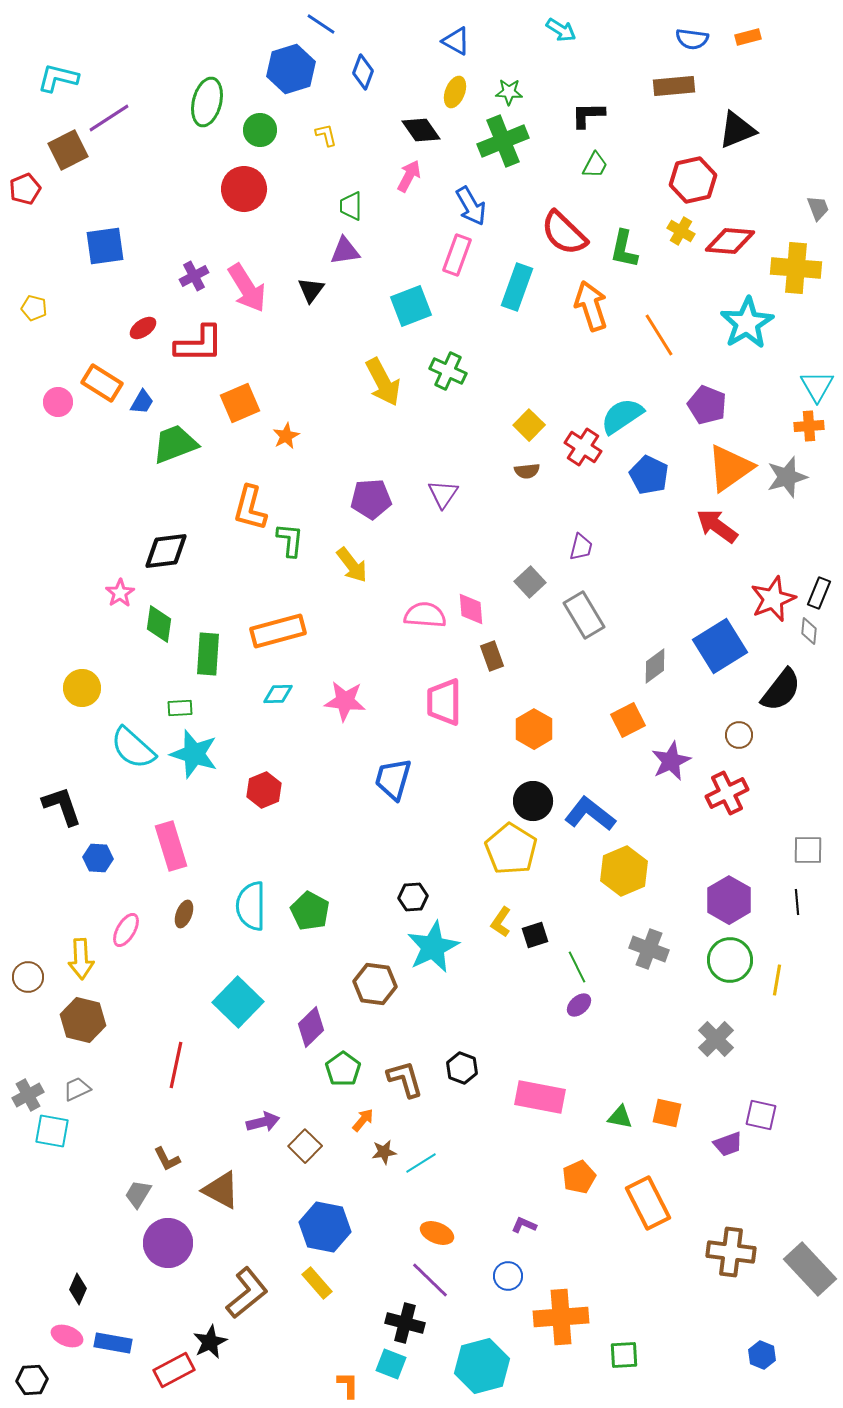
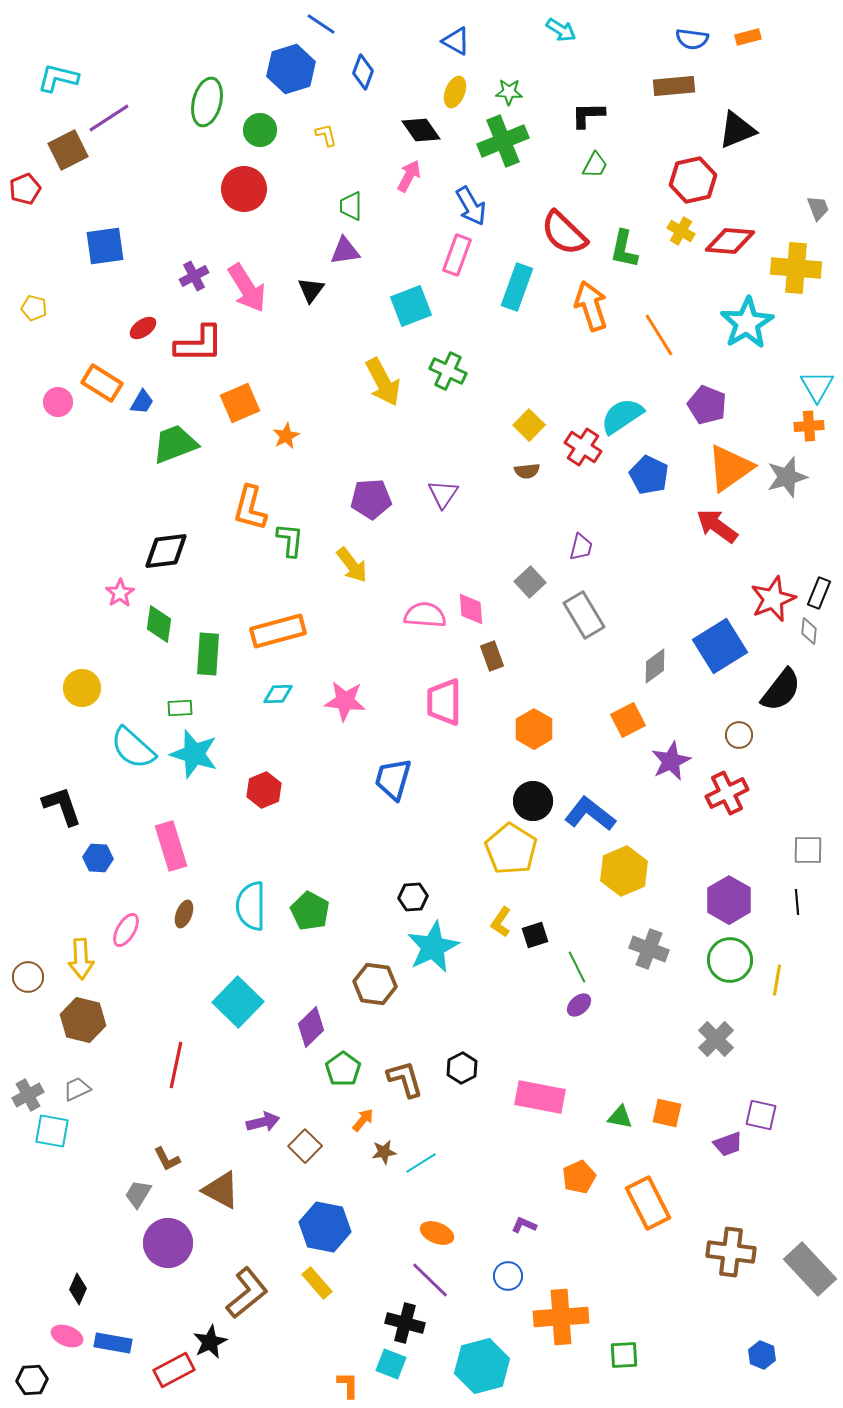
black hexagon at (462, 1068): rotated 12 degrees clockwise
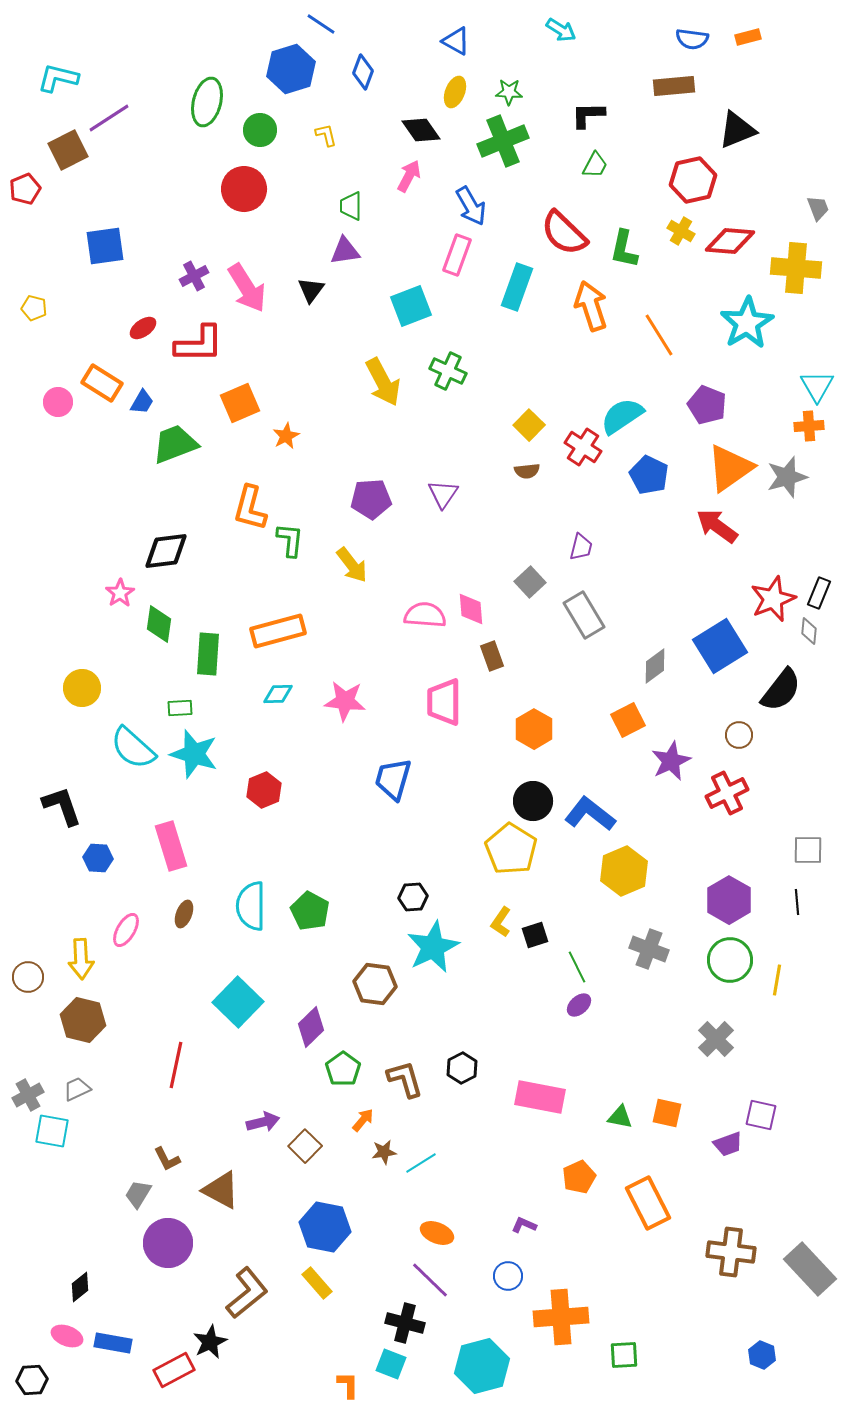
black diamond at (78, 1289): moved 2 px right, 2 px up; rotated 28 degrees clockwise
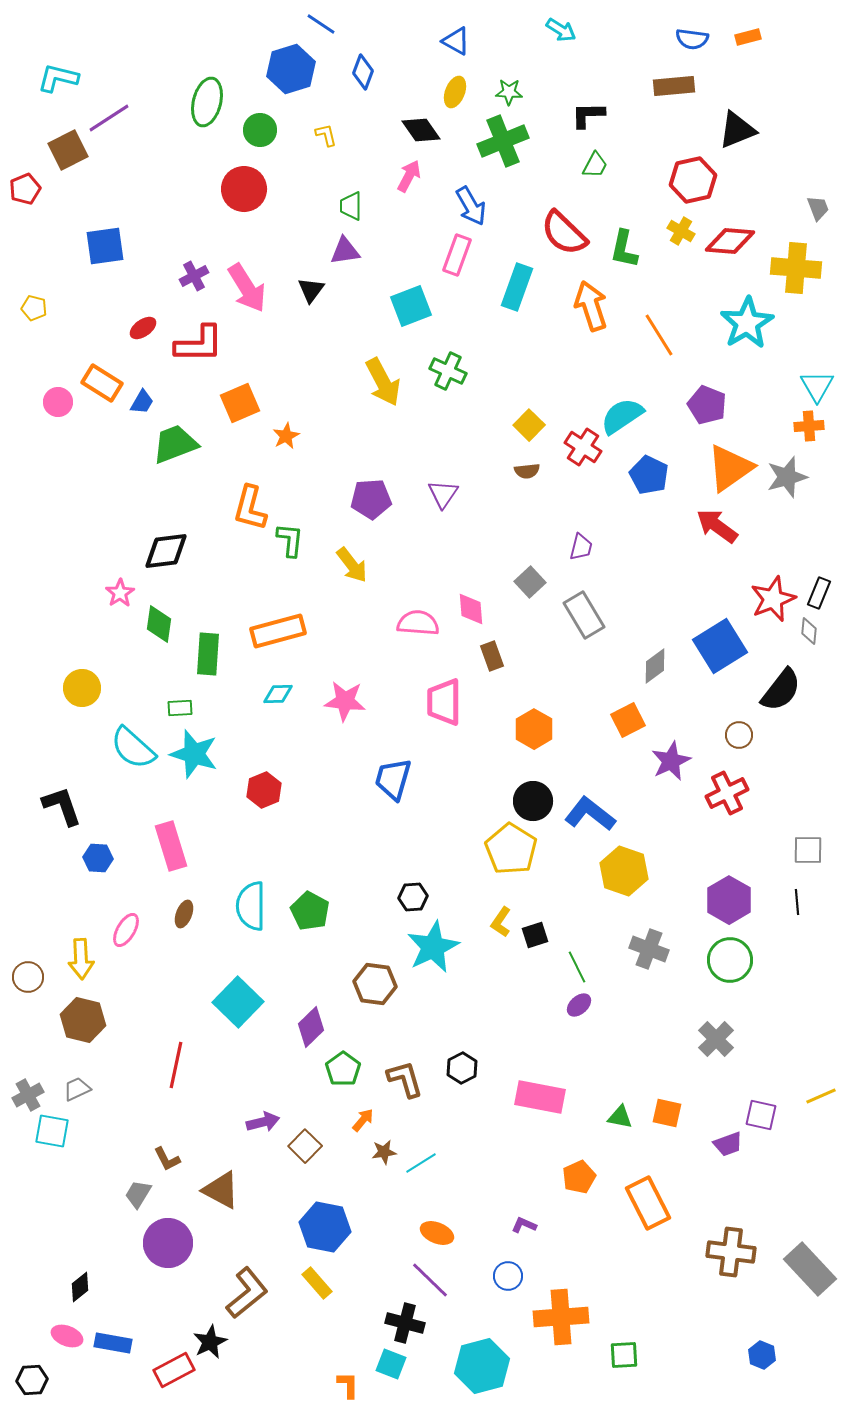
pink semicircle at (425, 615): moved 7 px left, 8 px down
yellow hexagon at (624, 871): rotated 18 degrees counterclockwise
yellow line at (777, 980): moved 44 px right, 116 px down; rotated 56 degrees clockwise
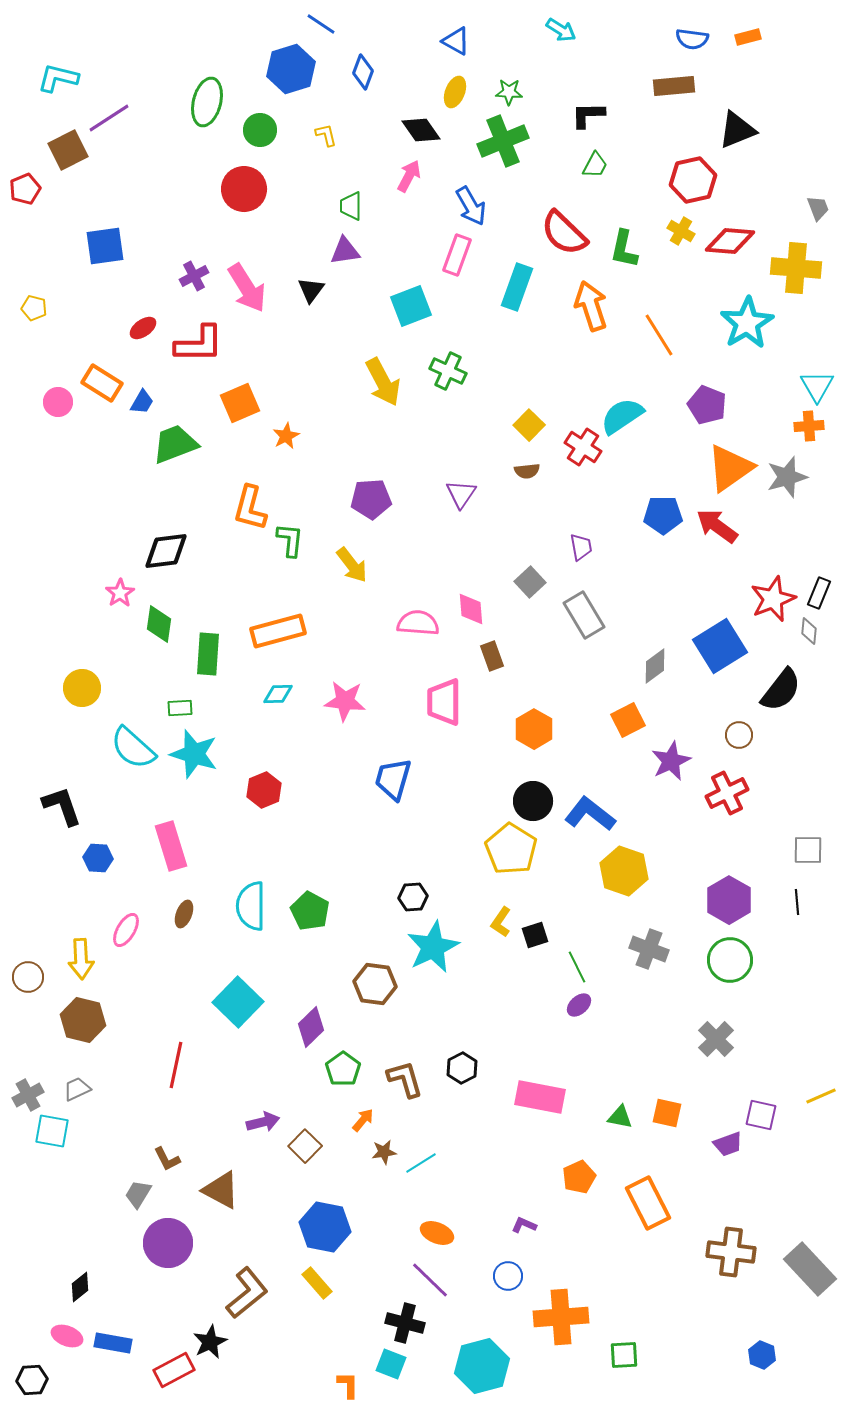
blue pentagon at (649, 475): moved 14 px right, 40 px down; rotated 27 degrees counterclockwise
purple triangle at (443, 494): moved 18 px right
purple trapezoid at (581, 547): rotated 24 degrees counterclockwise
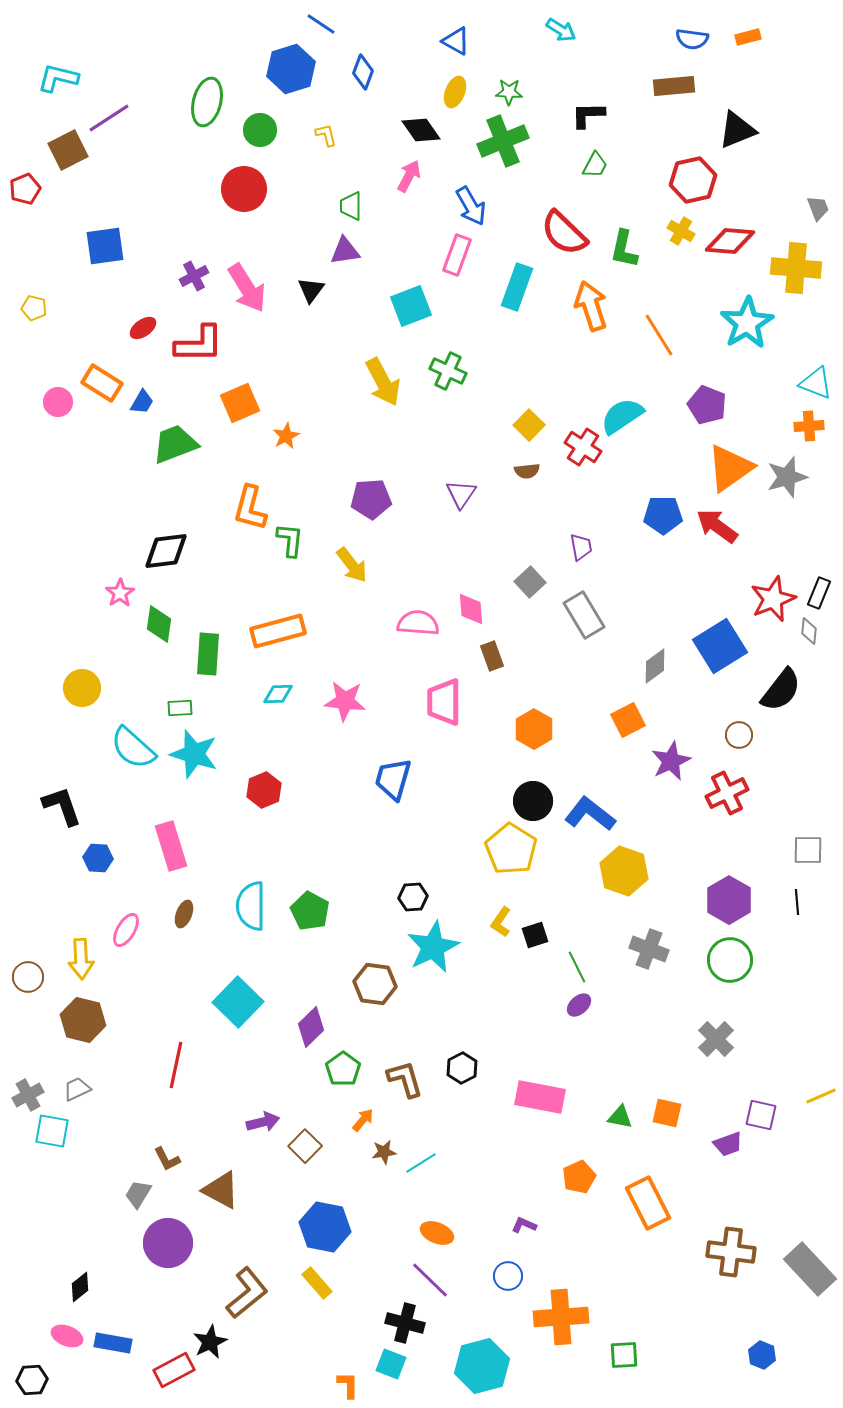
cyan triangle at (817, 386): moved 1 px left, 3 px up; rotated 39 degrees counterclockwise
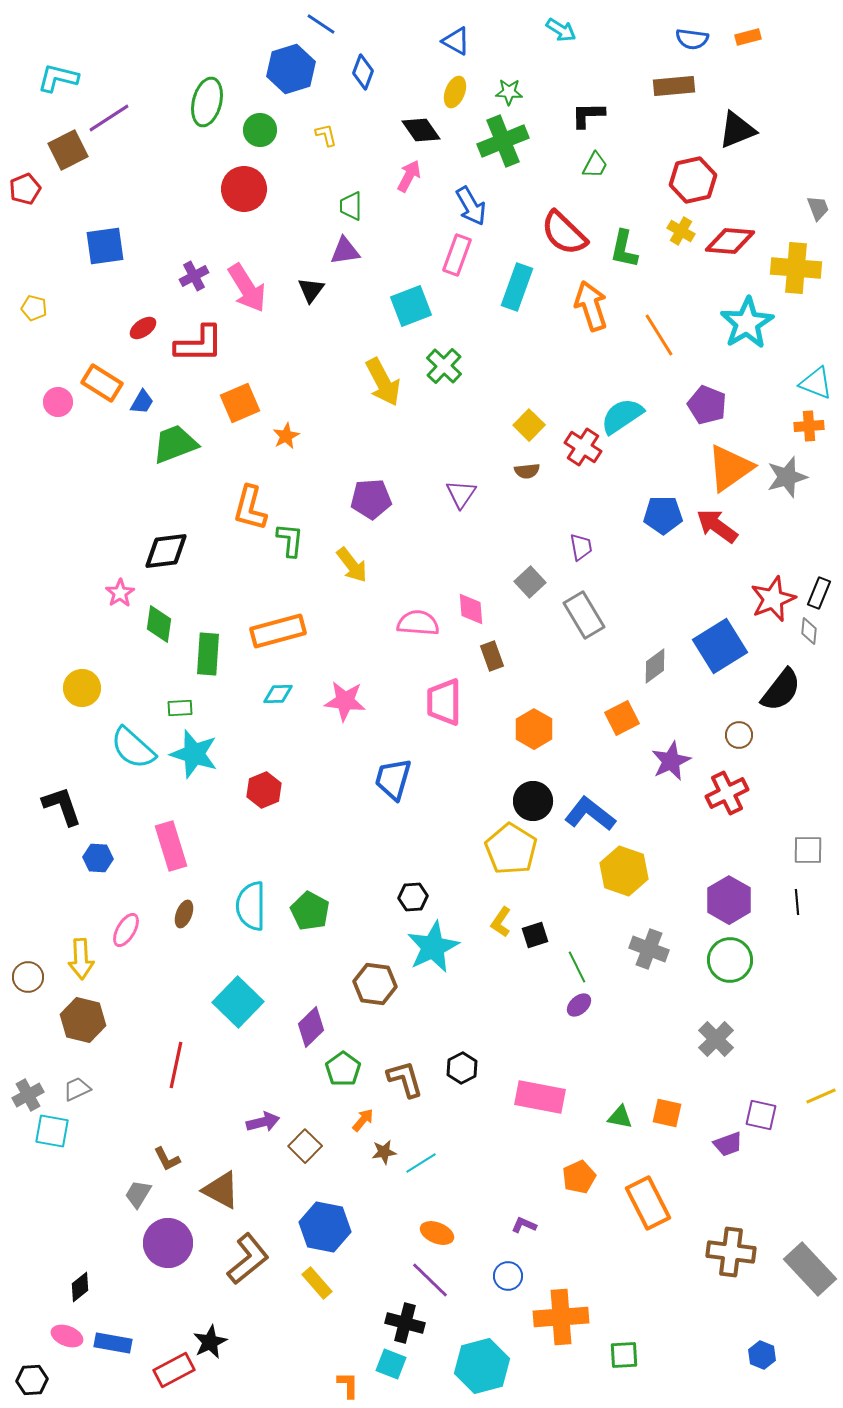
green cross at (448, 371): moved 4 px left, 5 px up; rotated 18 degrees clockwise
orange square at (628, 720): moved 6 px left, 2 px up
brown L-shape at (247, 1293): moved 1 px right, 34 px up
